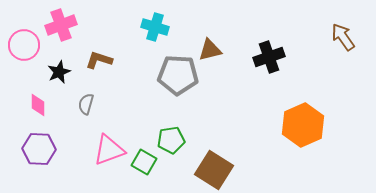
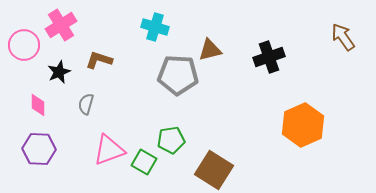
pink cross: rotated 12 degrees counterclockwise
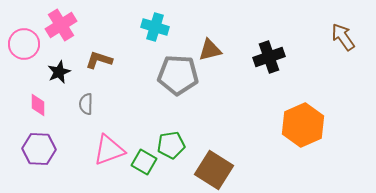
pink circle: moved 1 px up
gray semicircle: rotated 15 degrees counterclockwise
green pentagon: moved 5 px down
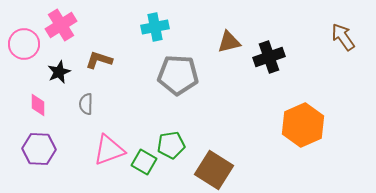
cyan cross: rotated 28 degrees counterclockwise
brown triangle: moved 19 px right, 8 px up
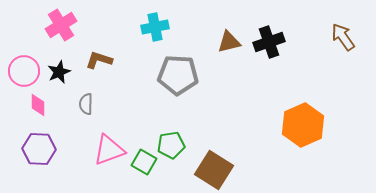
pink circle: moved 27 px down
black cross: moved 15 px up
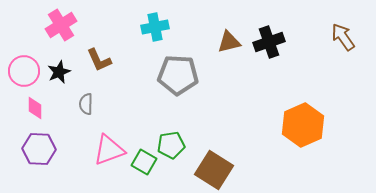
brown L-shape: rotated 132 degrees counterclockwise
pink diamond: moved 3 px left, 3 px down
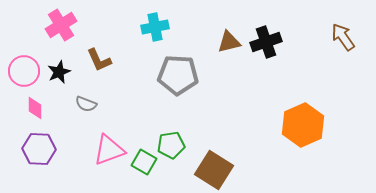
black cross: moved 3 px left
gray semicircle: rotated 70 degrees counterclockwise
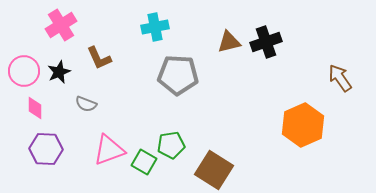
brown arrow: moved 3 px left, 41 px down
brown L-shape: moved 2 px up
purple hexagon: moved 7 px right
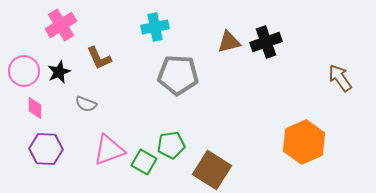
orange hexagon: moved 1 px right, 17 px down
brown square: moved 2 px left
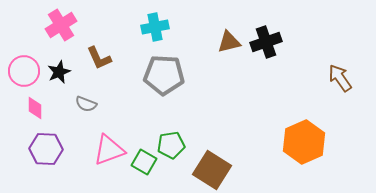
gray pentagon: moved 14 px left
